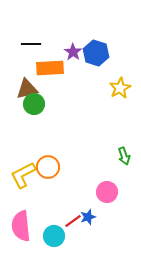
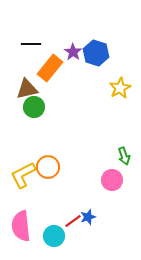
orange rectangle: rotated 48 degrees counterclockwise
green circle: moved 3 px down
pink circle: moved 5 px right, 12 px up
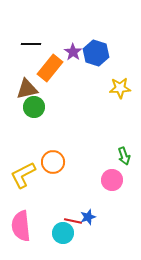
yellow star: rotated 25 degrees clockwise
orange circle: moved 5 px right, 5 px up
red line: rotated 48 degrees clockwise
cyan circle: moved 9 px right, 3 px up
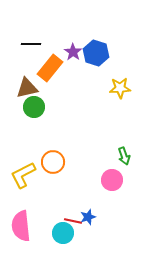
brown triangle: moved 1 px up
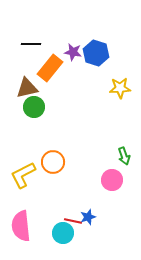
purple star: rotated 24 degrees counterclockwise
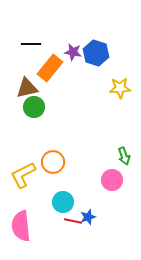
cyan circle: moved 31 px up
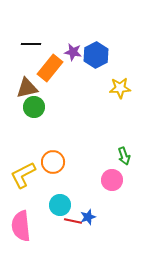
blue hexagon: moved 2 px down; rotated 15 degrees clockwise
cyan circle: moved 3 px left, 3 px down
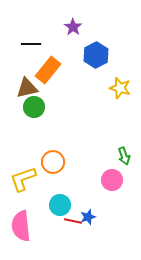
purple star: moved 25 px up; rotated 24 degrees clockwise
orange rectangle: moved 2 px left, 2 px down
yellow star: rotated 20 degrees clockwise
yellow L-shape: moved 4 px down; rotated 8 degrees clockwise
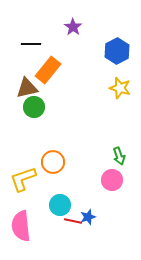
blue hexagon: moved 21 px right, 4 px up
green arrow: moved 5 px left
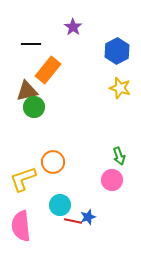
brown triangle: moved 3 px down
